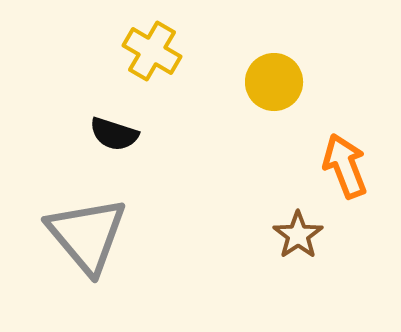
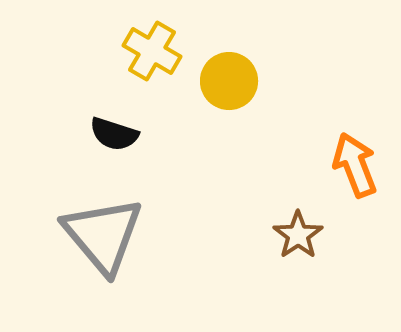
yellow circle: moved 45 px left, 1 px up
orange arrow: moved 10 px right, 1 px up
gray triangle: moved 16 px right
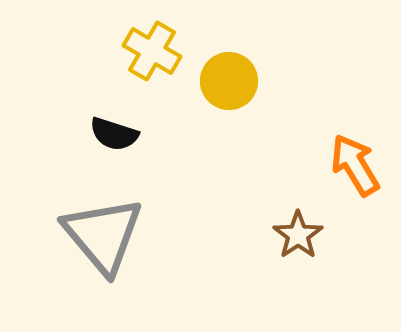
orange arrow: rotated 10 degrees counterclockwise
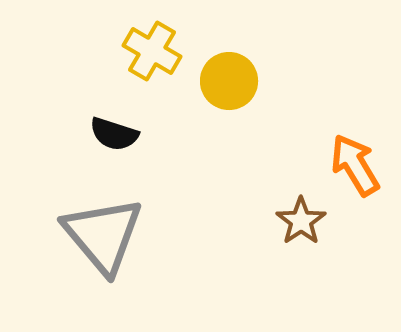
brown star: moved 3 px right, 14 px up
